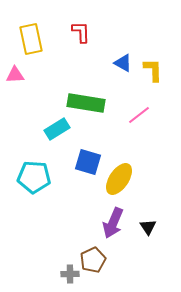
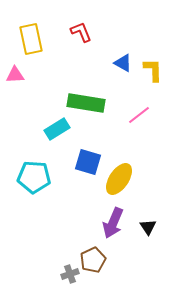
red L-shape: rotated 20 degrees counterclockwise
gray cross: rotated 18 degrees counterclockwise
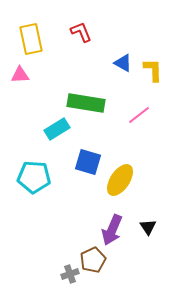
pink triangle: moved 5 px right
yellow ellipse: moved 1 px right, 1 px down
purple arrow: moved 1 px left, 7 px down
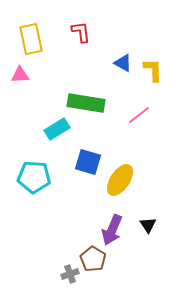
red L-shape: rotated 15 degrees clockwise
black triangle: moved 2 px up
brown pentagon: moved 1 px up; rotated 15 degrees counterclockwise
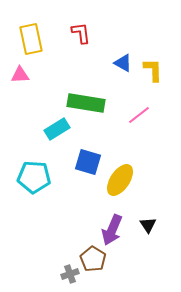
red L-shape: moved 1 px down
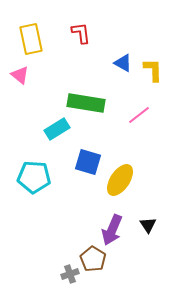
pink triangle: rotated 42 degrees clockwise
